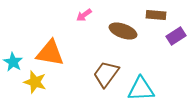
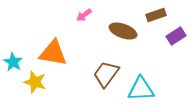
brown rectangle: rotated 24 degrees counterclockwise
orange triangle: moved 3 px right
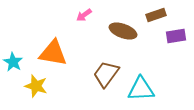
purple rectangle: rotated 24 degrees clockwise
yellow star: moved 1 px right, 4 px down
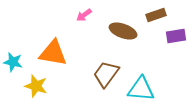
cyan star: rotated 18 degrees counterclockwise
cyan triangle: rotated 8 degrees clockwise
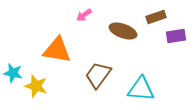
brown rectangle: moved 2 px down
orange triangle: moved 4 px right, 3 px up
cyan star: moved 11 px down
brown trapezoid: moved 8 px left, 1 px down
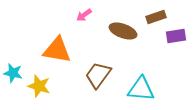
yellow star: moved 3 px right
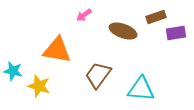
purple rectangle: moved 3 px up
cyan star: moved 2 px up
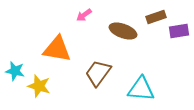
purple rectangle: moved 3 px right, 2 px up
orange triangle: moved 1 px up
cyan star: moved 2 px right
brown trapezoid: moved 2 px up
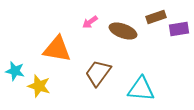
pink arrow: moved 6 px right, 7 px down
purple rectangle: moved 2 px up
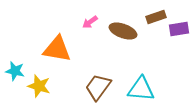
brown trapezoid: moved 14 px down
